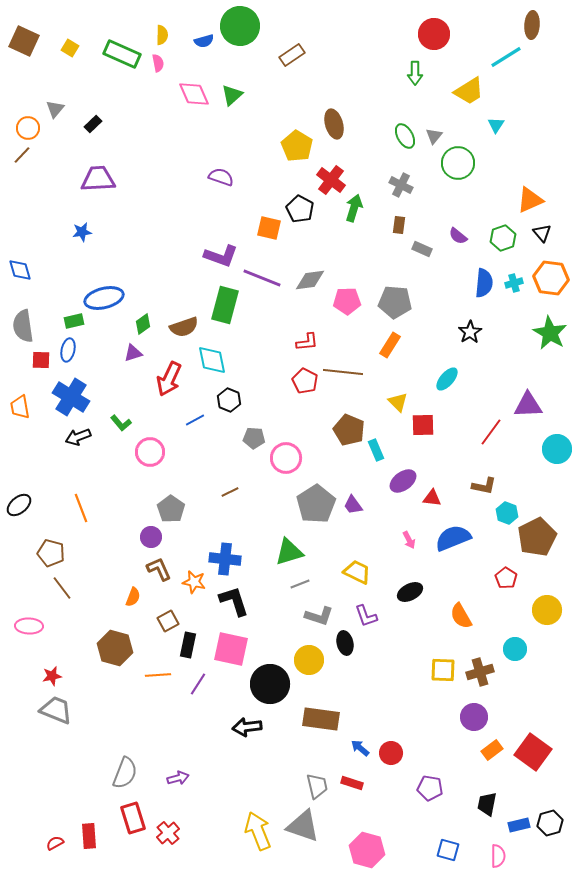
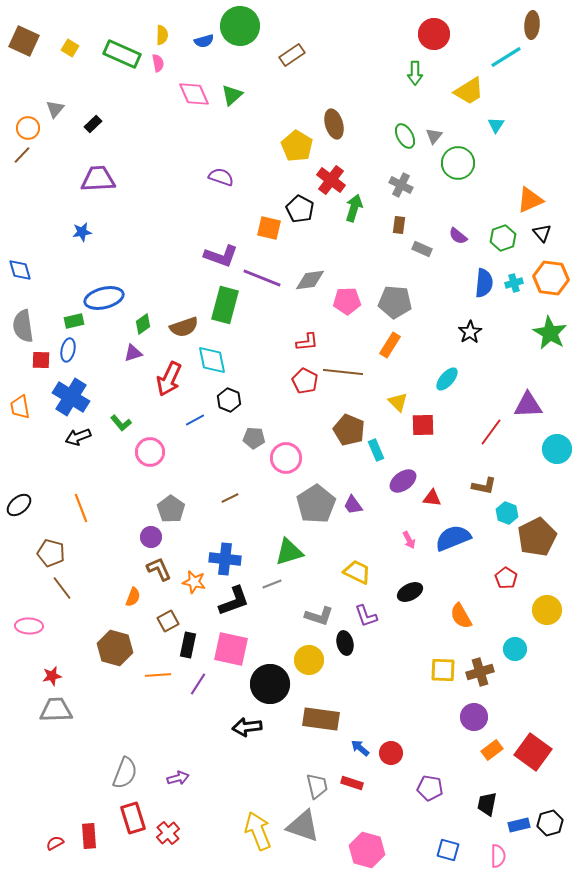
brown line at (230, 492): moved 6 px down
gray line at (300, 584): moved 28 px left
black L-shape at (234, 601): rotated 88 degrees clockwise
gray trapezoid at (56, 710): rotated 24 degrees counterclockwise
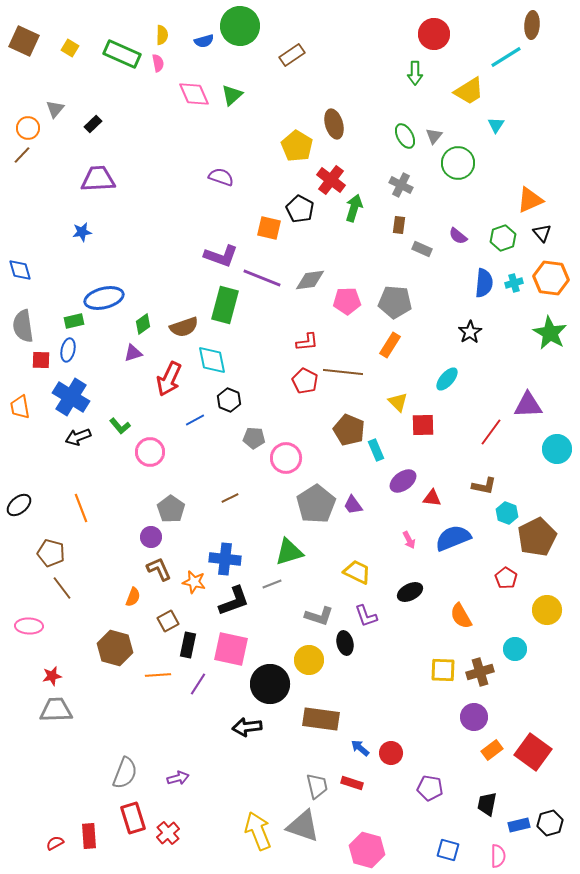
green L-shape at (121, 423): moved 1 px left, 3 px down
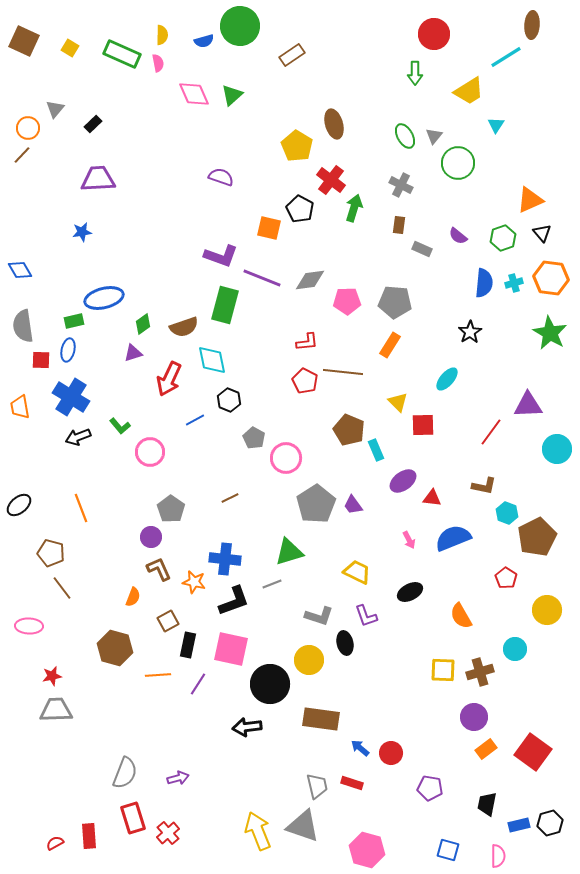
blue diamond at (20, 270): rotated 15 degrees counterclockwise
gray pentagon at (254, 438): rotated 25 degrees clockwise
orange rectangle at (492, 750): moved 6 px left, 1 px up
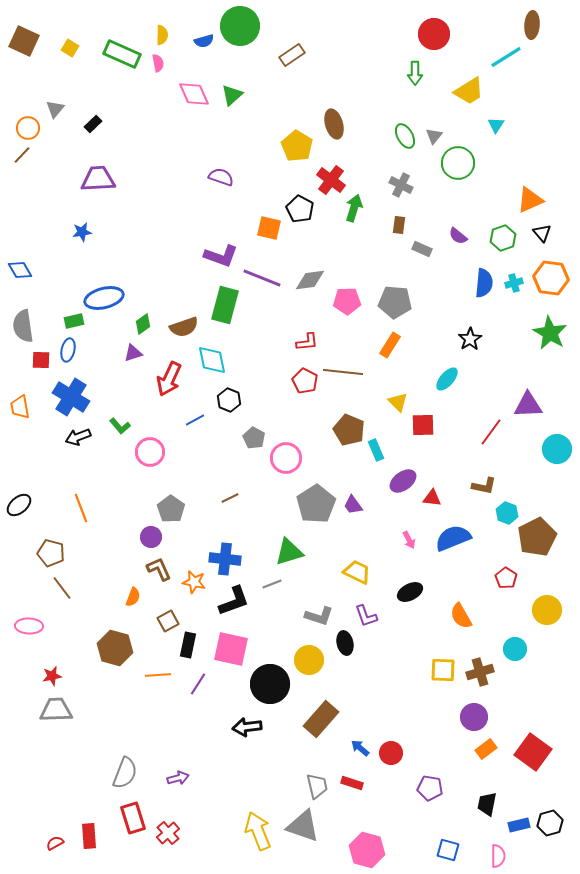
black star at (470, 332): moved 7 px down
brown rectangle at (321, 719): rotated 57 degrees counterclockwise
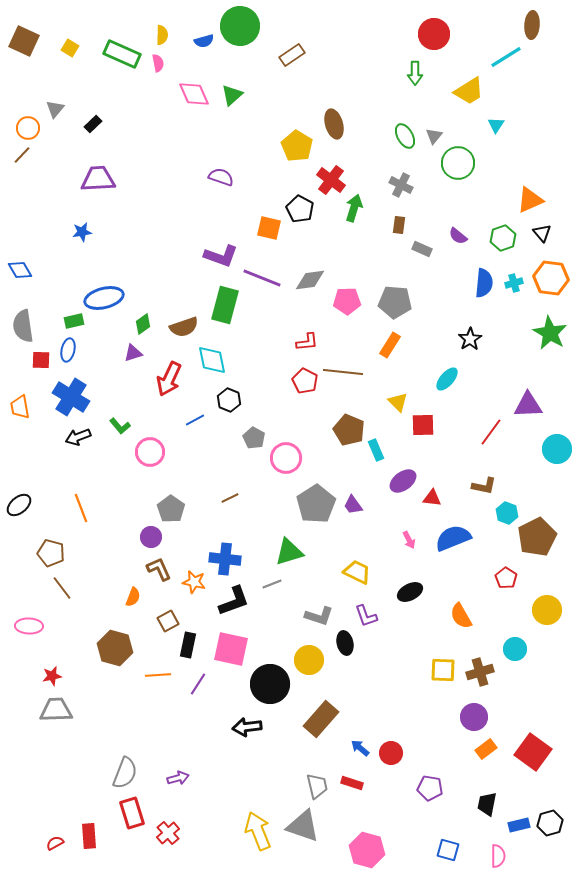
red rectangle at (133, 818): moved 1 px left, 5 px up
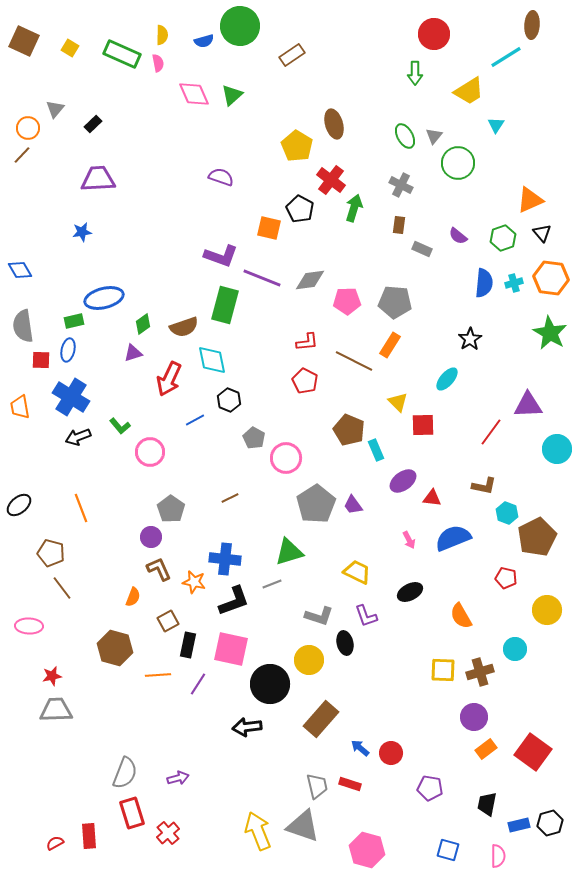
brown line at (343, 372): moved 11 px right, 11 px up; rotated 21 degrees clockwise
red pentagon at (506, 578): rotated 20 degrees counterclockwise
red rectangle at (352, 783): moved 2 px left, 1 px down
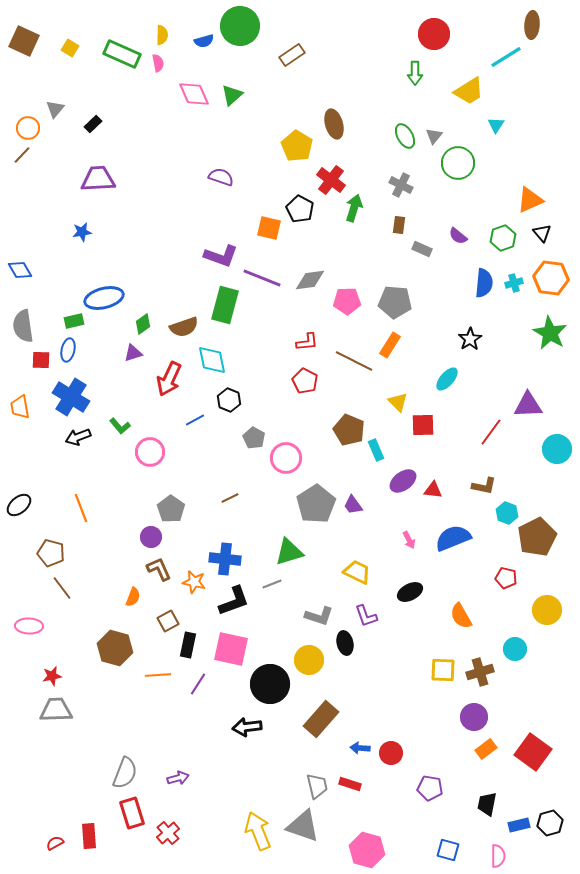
red triangle at (432, 498): moved 1 px right, 8 px up
blue arrow at (360, 748): rotated 36 degrees counterclockwise
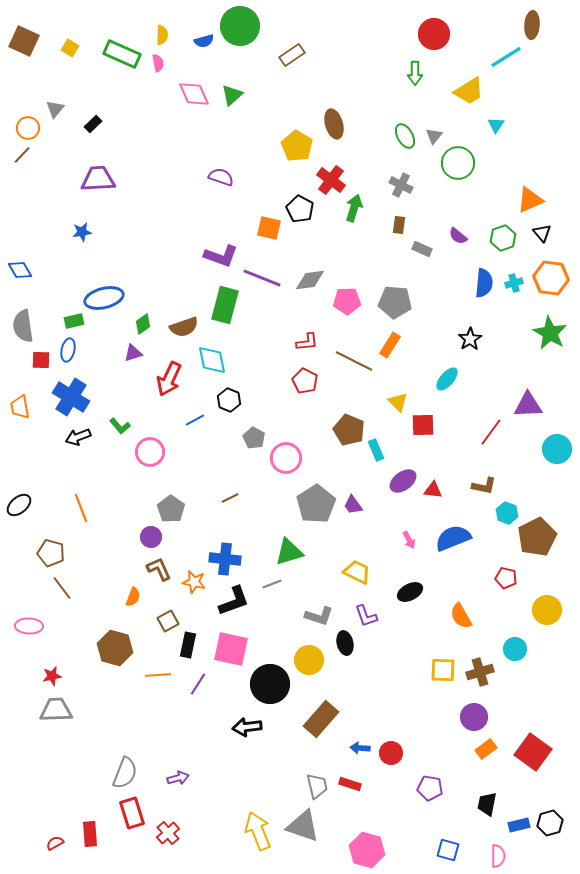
red rectangle at (89, 836): moved 1 px right, 2 px up
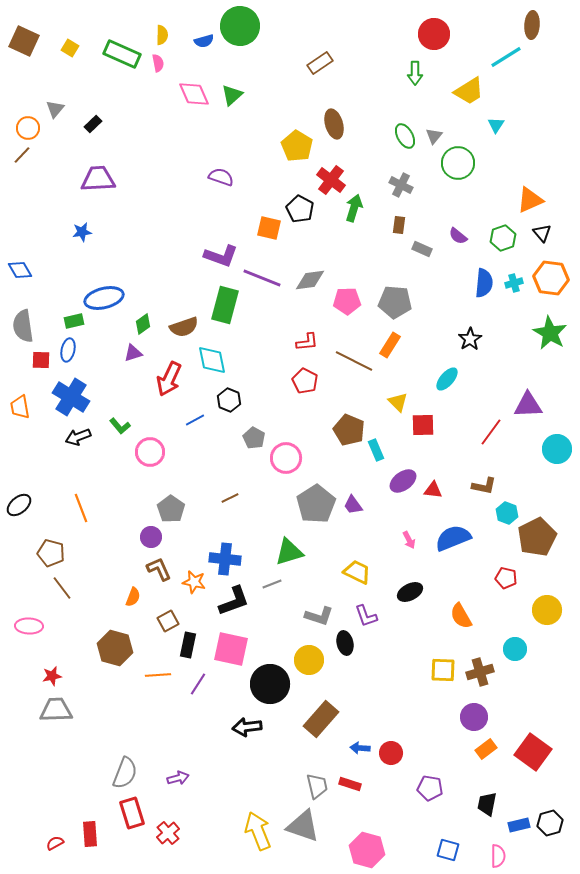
brown rectangle at (292, 55): moved 28 px right, 8 px down
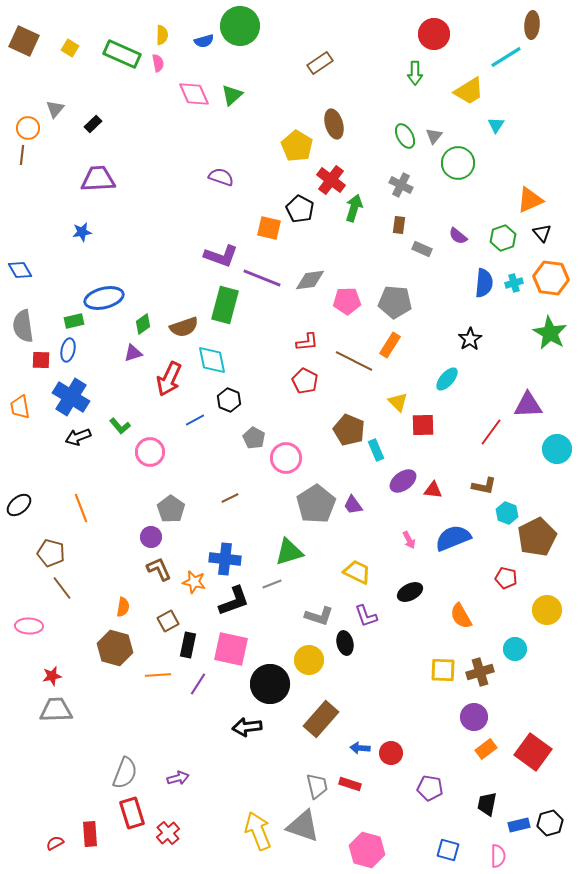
brown line at (22, 155): rotated 36 degrees counterclockwise
orange semicircle at (133, 597): moved 10 px left, 10 px down; rotated 12 degrees counterclockwise
